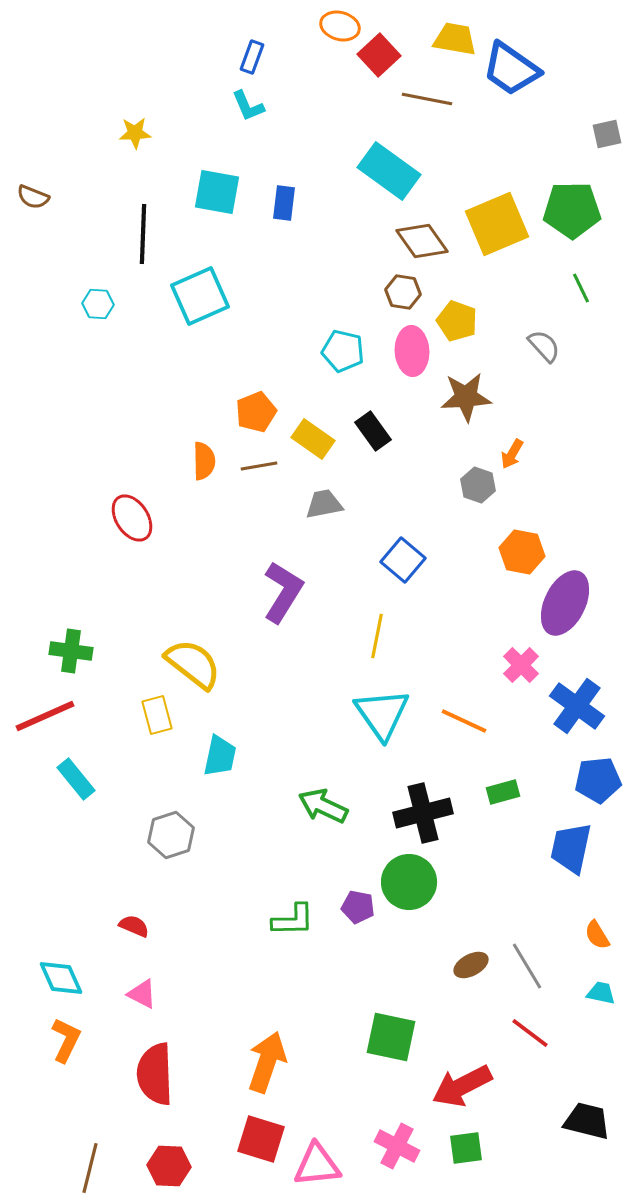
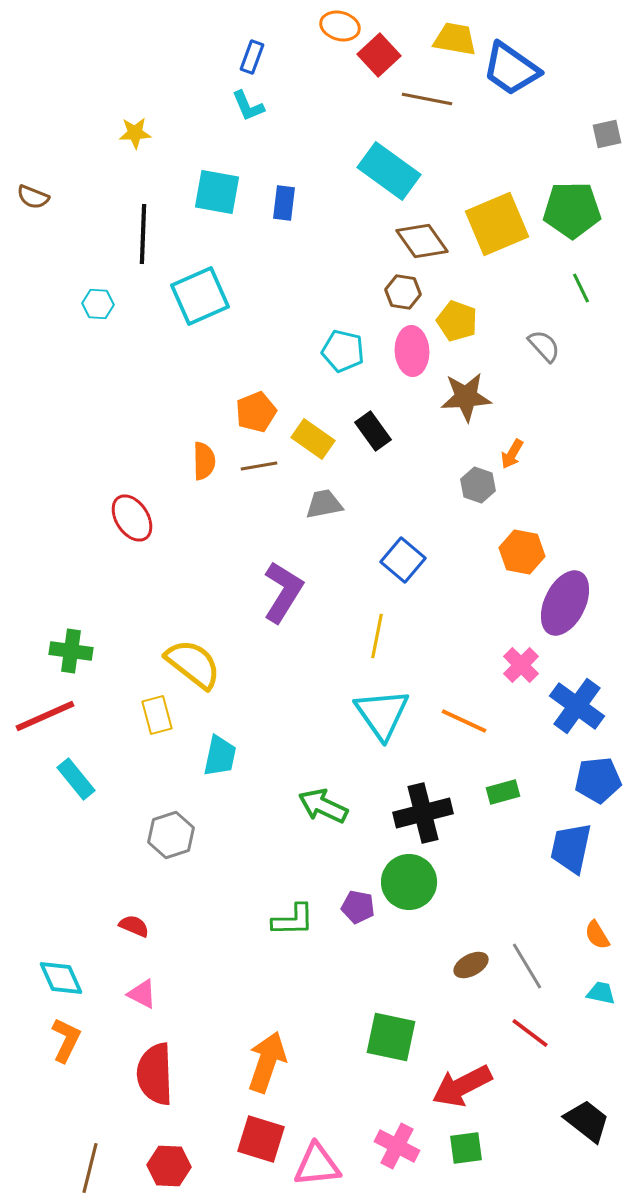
black trapezoid at (587, 1121): rotated 24 degrees clockwise
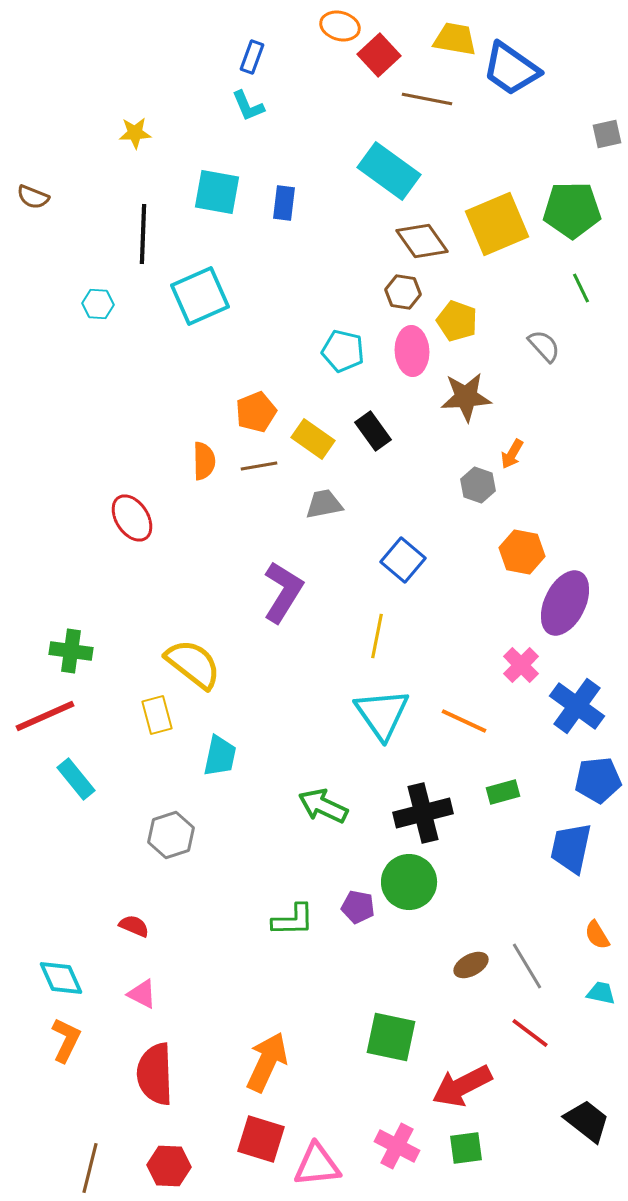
orange arrow at (267, 1062): rotated 6 degrees clockwise
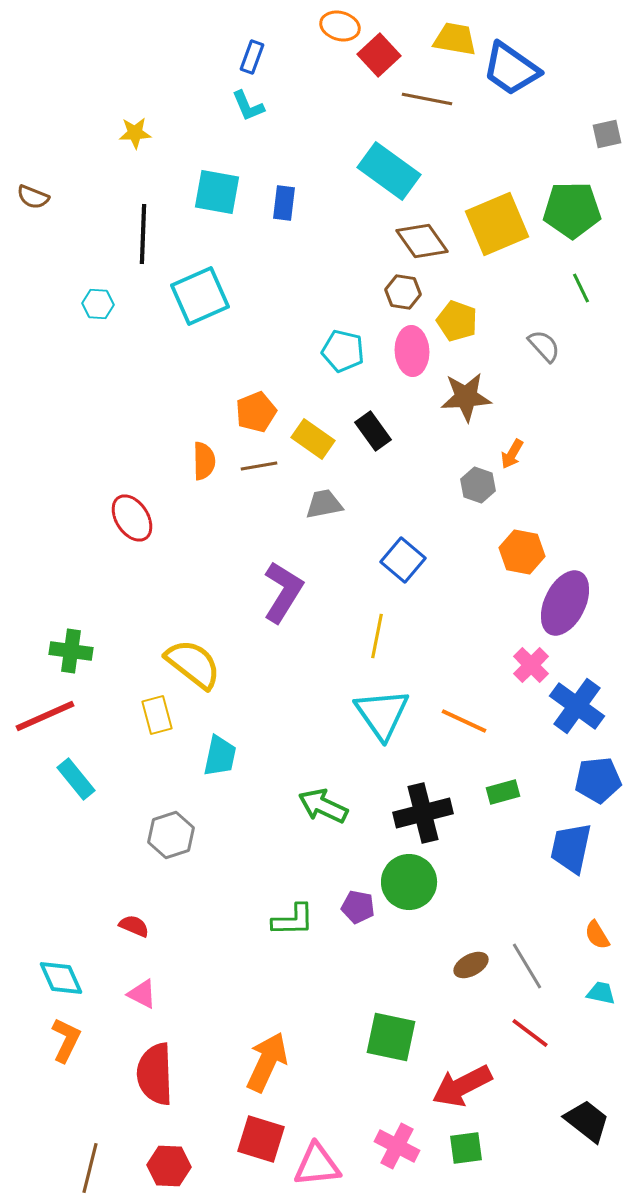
pink cross at (521, 665): moved 10 px right
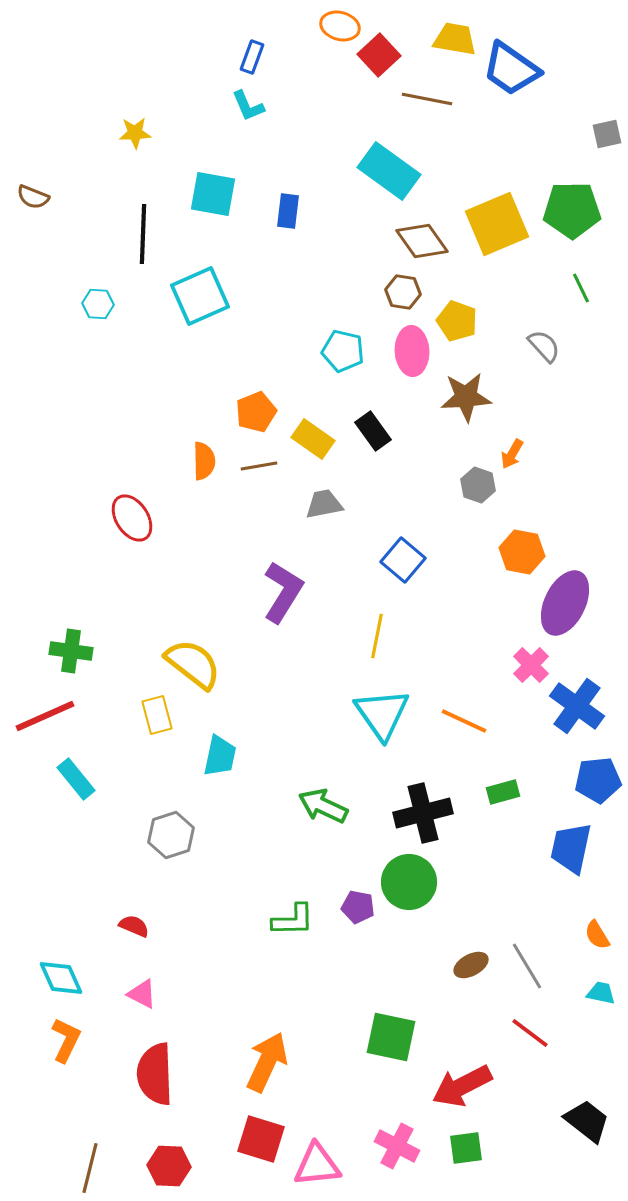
cyan square at (217, 192): moved 4 px left, 2 px down
blue rectangle at (284, 203): moved 4 px right, 8 px down
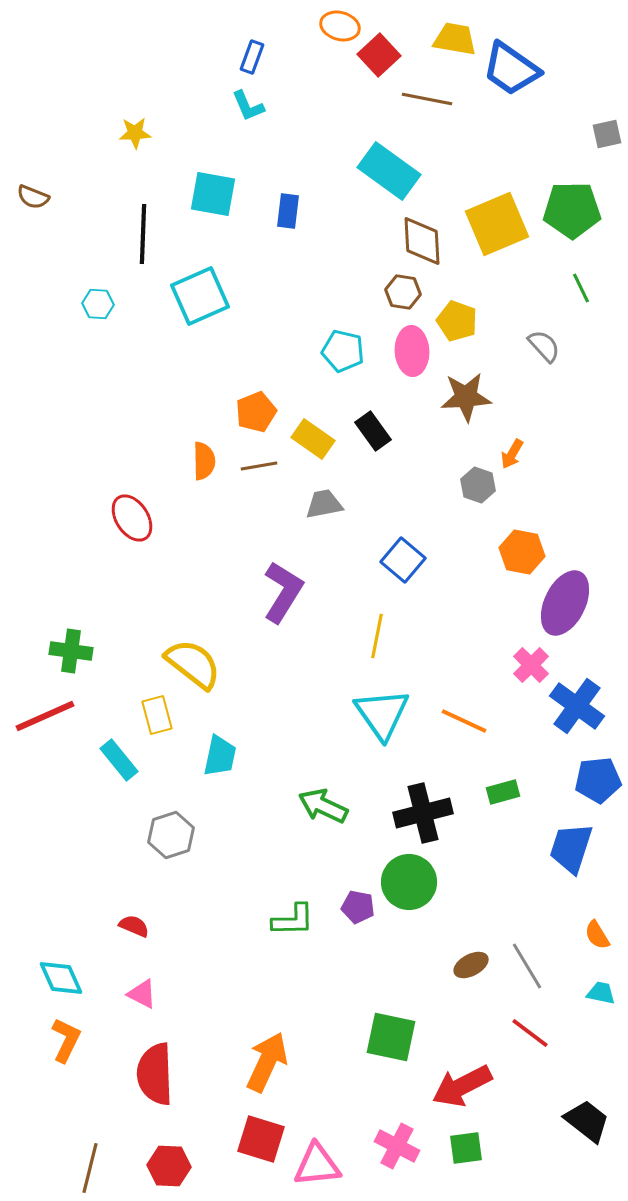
brown diamond at (422, 241): rotated 32 degrees clockwise
cyan rectangle at (76, 779): moved 43 px right, 19 px up
blue trapezoid at (571, 848): rotated 6 degrees clockwise
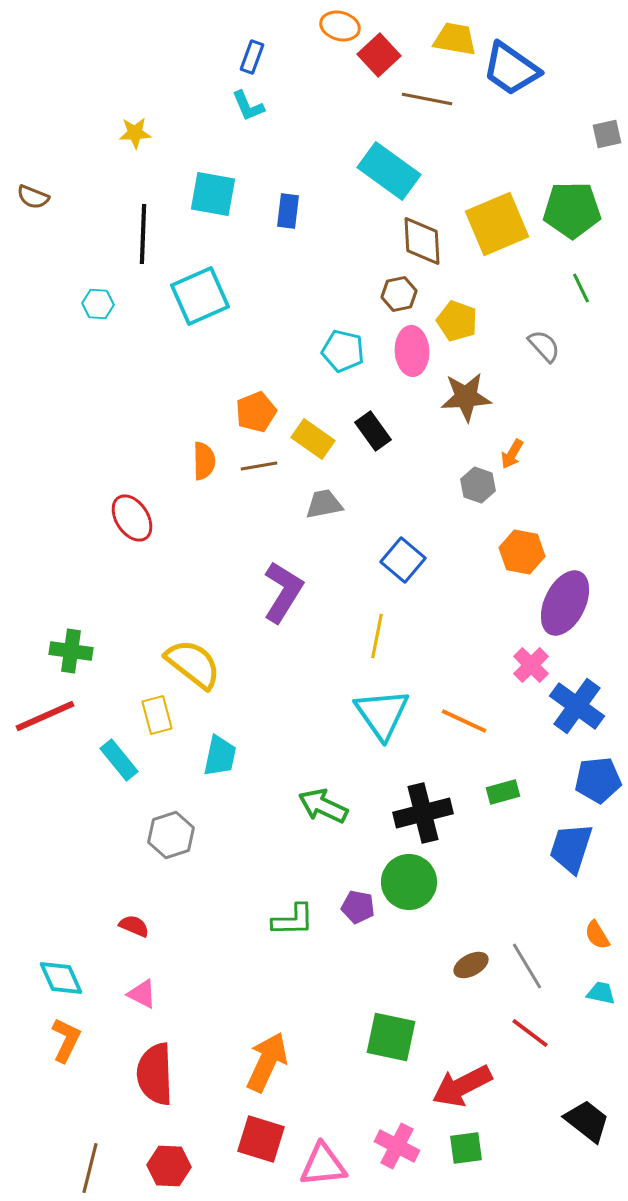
brown hexagon at (403, 292): moved 4 px left, 2 px down; rotated 20 degrees counterclockwise
pink triangle at (317, 1165): moved 6 px right
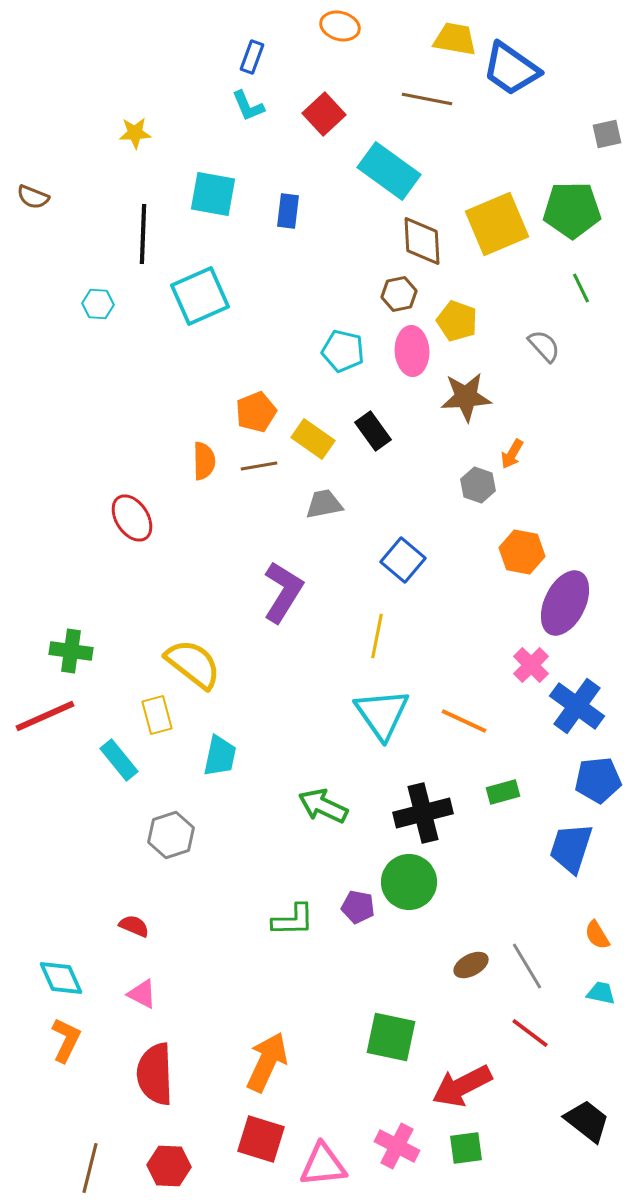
red square at (379, 55): moved 55 px left, 59 px down
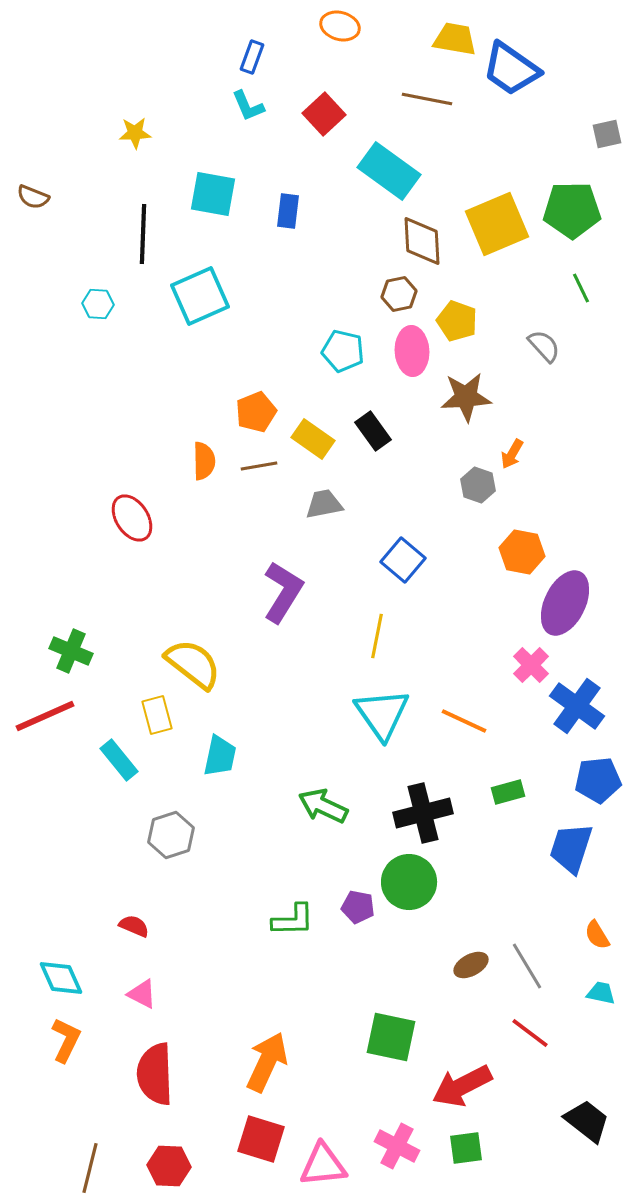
green cross at (71, 651): rotated 15 degrees clockwise
green rectangle at (503, 792): moved 5 px right
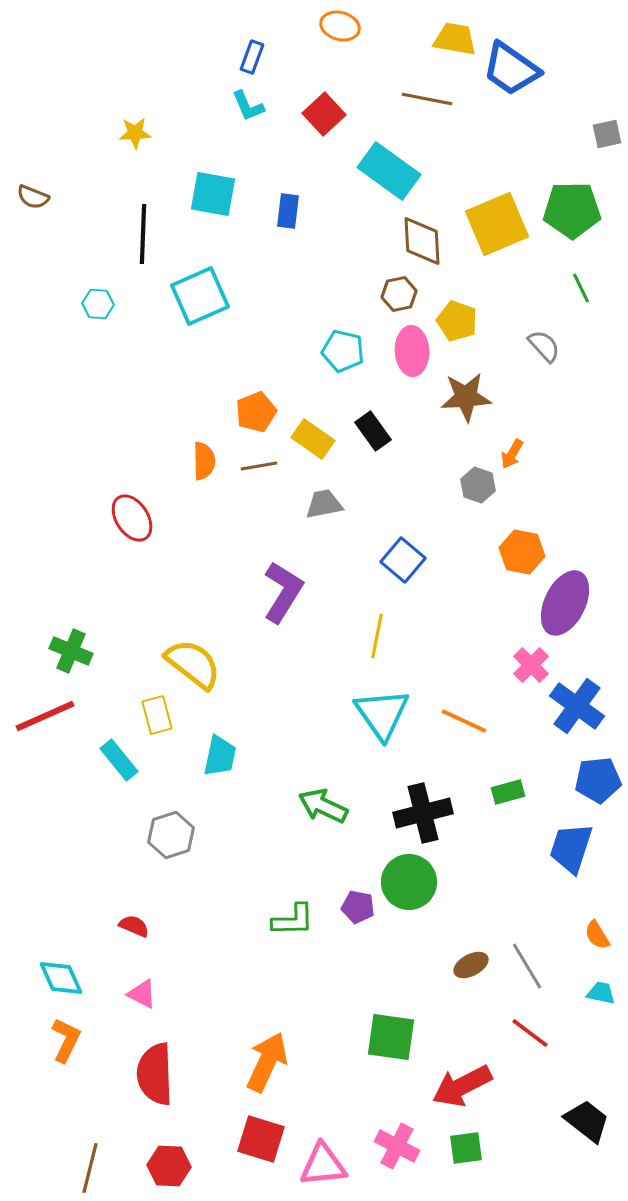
green square at (391, 1037): rotated 4 degrees counterclockwise
